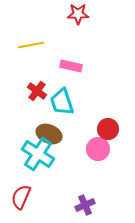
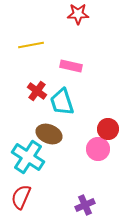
cyan cross: moved 10 px left, 3 px down
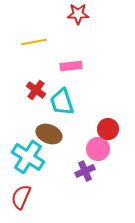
yellow line: moved 3 px right, 3 px up
pink rectangle: rotated 20 degrees counterclockwise
red cross: moved 1 px left, 1 px up
purple cross: moved 34 px up
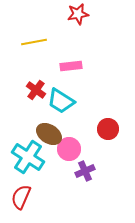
red star: rotated 10 degrees counterclockwise
cyan trapezoid: moved 1 px left, 1 px up; rotated 40 degrees counterclockwise
brown ellipse: rotated 10 degrees clockwise
pink circle: moved 29 px left
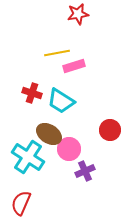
yellow line: moved 23 px right, 11 px down
pink rectangle: moved 3 px right; rotated 10 degrees counterclockwise
red cross: moved 4 px left, 3 px down; rotated 18 degrees counterclockwise
red circle: moved 2 px right, 1 px down
red semicircle: moved 6 px down
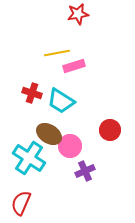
pink circle: moved 1 px right, 3 px up
cyan cross: moved 1 px right, 1 px down
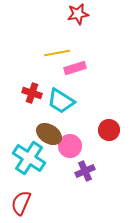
pink rectangle: moved 1 px right, 2 px down
red circle: moved 1 px left
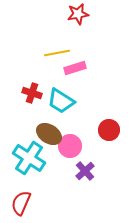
purple cross: rotated 18 degrees counterclockwise
